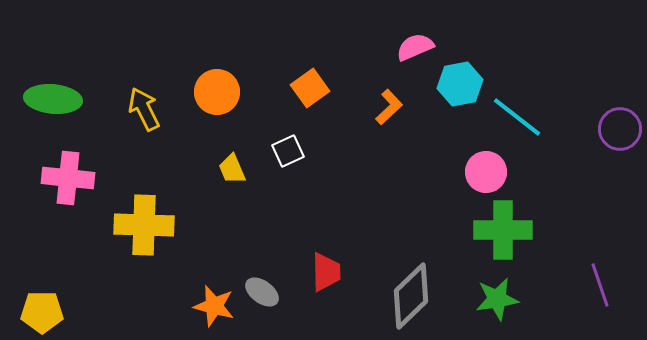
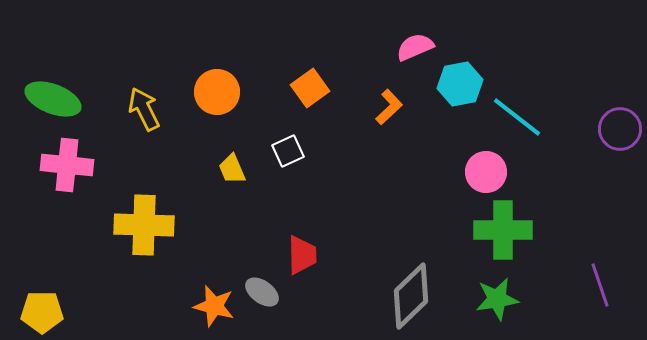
green ellipse: rotated 16 degrees clockwise
pink cross: moved 1 px left, 13 px up
red trapezoid: moved 24 px left, 17 px up
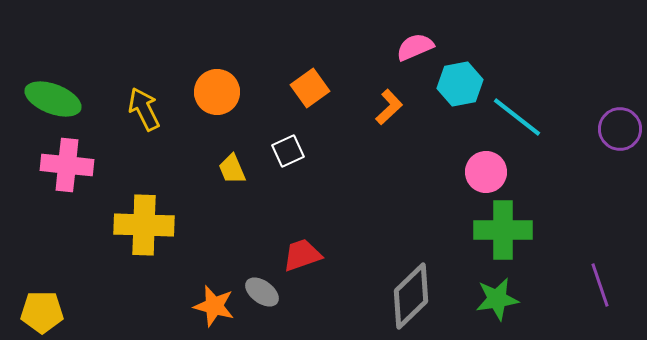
red trapezoid: rotated 108 degrees counterclockwise
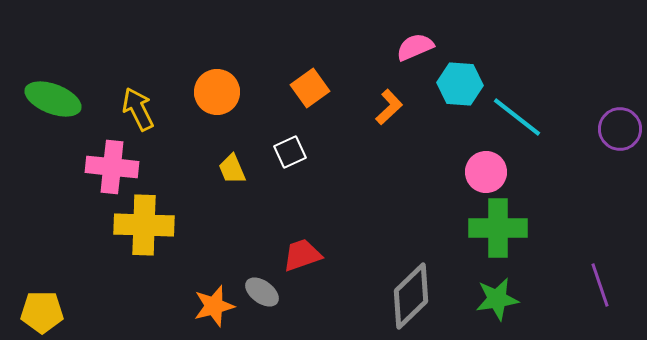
cyan hexagon: rotated 15 degrees clockwise
yellow arrow: moved 6 px left
white square: moved 2 px right, 1 px down
pink cross: moved 45 px right, 2 px down
green cross: moved 5 px left, 2 px up
orange star: rotated 30 degrees counterclockwise
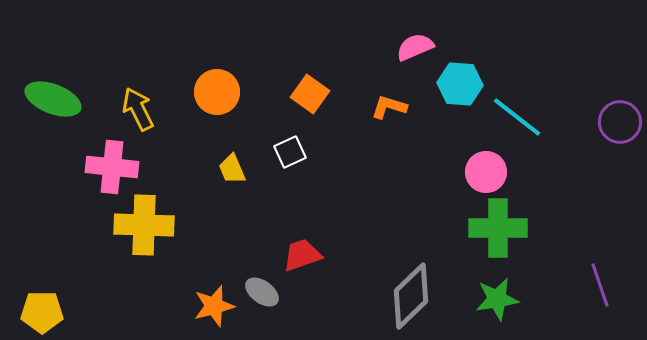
orange square: moved 6 px down; rotated 18 degrees counterclockwise
orange L-shape: rotated 120 degrees counterclockwise
purple circle: moved 7 px up
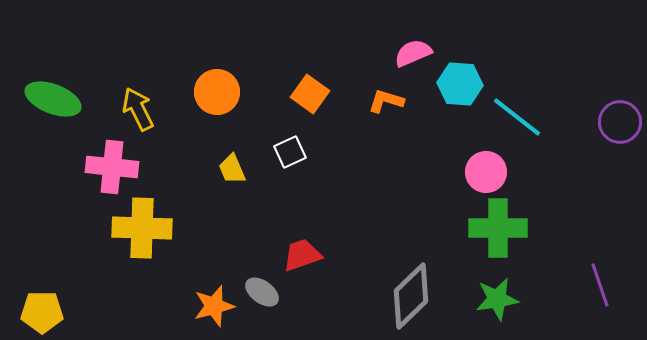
pink semicircle: moved 2 px left, 6 px down
orange L-shape: moved 3 px left, 6 px up
yellow cross: moved 2 px left, 3 px down
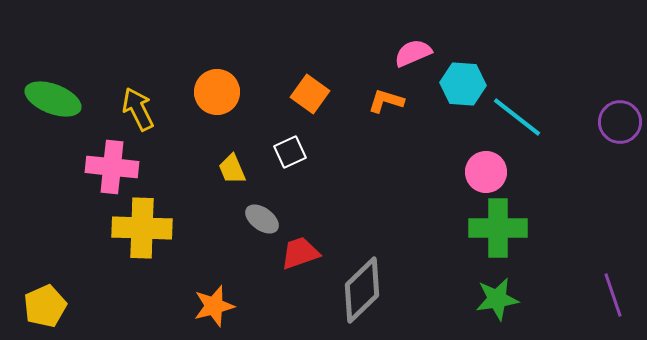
cyan hexagon: moved 3 px right
red trapezoid: moved 2 px left, 2 px up
purple line: moved 13 px right, 10 px down
gray ellipse: moved 73 px up
gray diamond: moved 49 px left, 6 px up
yellow pentagon: moved 3 px right, 6 px up; rotated 24 degrees counterclockwise
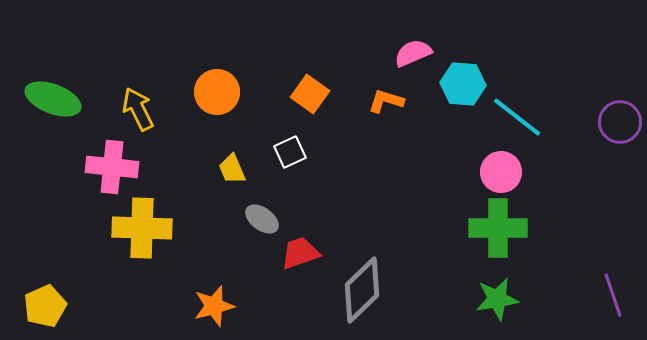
pink circle: moved 15 px right
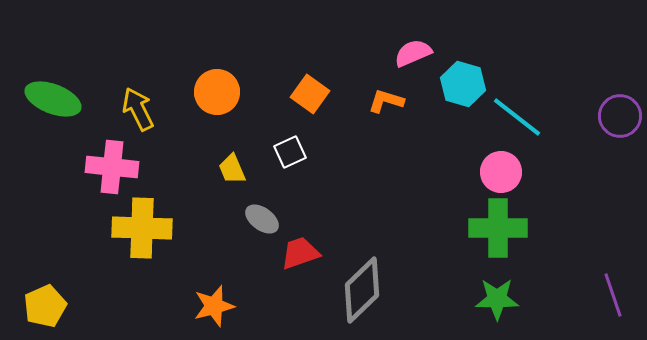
cyan hexagon: rotated 12 degrees clockwise
purple circle: moved 6 px up
green star: rotated 9 degrees clockwise
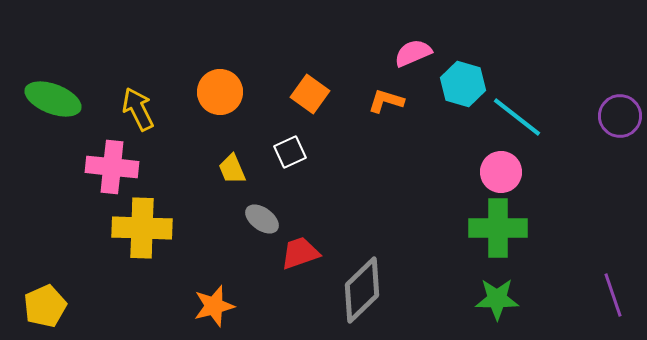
orange circle: moved 3 px right
